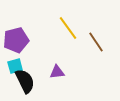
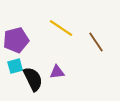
yellow line: moved 7 px left; rotated 20 degrees counterclockwise
black semicircle: moved 8 px right, 2 px up
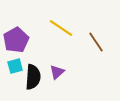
purple pentagon: rotated 15 degrees counterclockwise
purple triangle: rotated 35 degrees counterclockwise
black semicircle: moved 2 px up; rotated 30 degrees clockwise
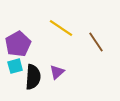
purple pentagon: moved 2 px right, 4 px down
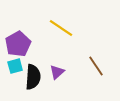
brown line: moved 24 px down
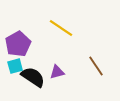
purple triangle: rotated 28 degrees clockwise
black semicircle: rotated 60 degrees counterclockwise
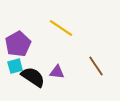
purple triangle: rotated 21 degrees clockwise
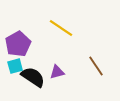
purple triangle: rotated 21 degrees counterclockwise
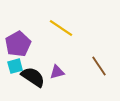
brown line: moved 3 px right
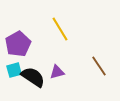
yellow line: moved 1 px left, 1 px down; rotated 25 degrees clockwise
cyan square: moved 1 px left, 4 px down
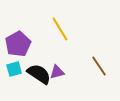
cyan square: moved 1 px up
black semicircle: moved 6 px right, 3 px up
